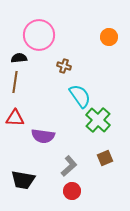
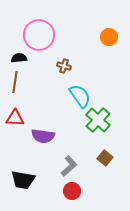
brown square: rotated 28 degrees counterclockwise
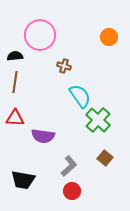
pink circle: moved 1 px right
black semicircle: moved 4 px left, 2 px up
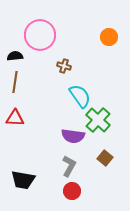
purple semicircle: moved 30 px right
gray L-shape: rotated 20 degrees counterclockwise
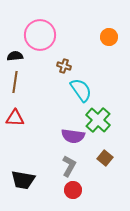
cyan semicircle: moved 1 px right, 6 px up
red circle: moved 1 px right, 1 px up
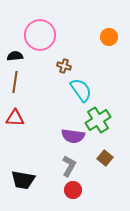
green cross: rotated 15 degrees clockwise
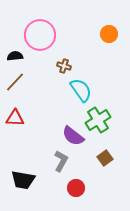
orange circle: moved 3 px up
brown line: rotated 35 degrees clockwise
purple semicircle: rotated 30 degrees clockwise
brown square: rotated 14 degrees clockwise
gray L-shape: moved 8 px left, 5 px up
red circle: moved 3 px right, 2 px up
